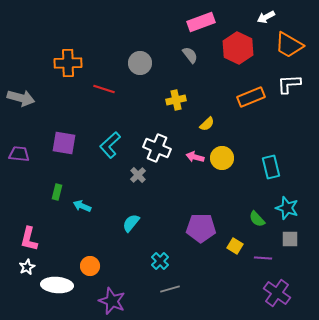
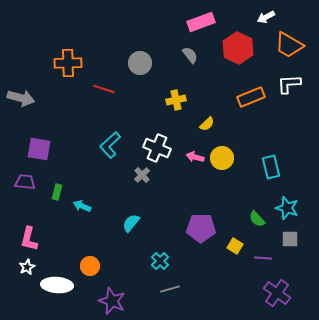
purple square: moved 25 px left, 6 px down
purple trapezoid: moved 6 px right, 28 px down
gray cross: moved 4 px right
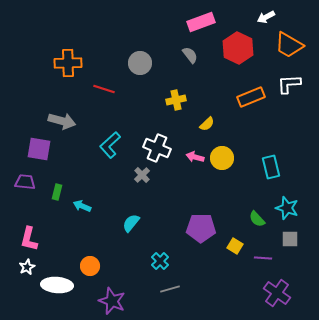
gray arrow: moved 41 px right, 23 px down
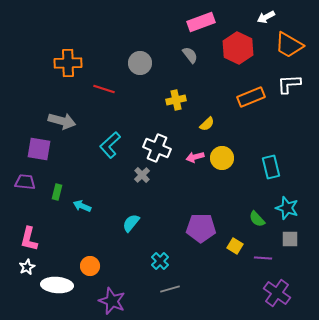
pink arrow: rotated 30 degrees counterclockwise
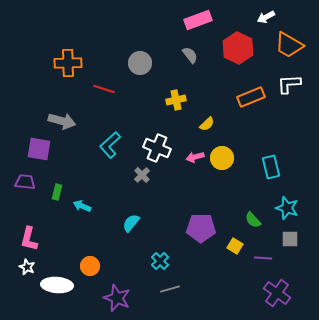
pink rectangle: moved 3 px left, 2 px up
green semicircle: moved 4 px left, 1 px down
white star: rotated 21 degrees counterclockwise
purple star: moved 5 px right, 3 px up
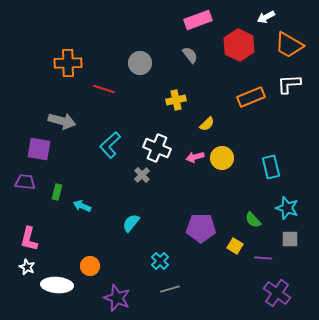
red hexagon: moved 1 px right, 3 px up
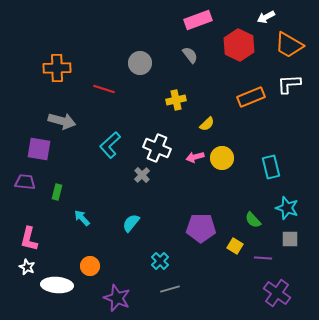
orange cross: moved 11 px left, 5 px down
cyan arrow: moved 12 px down; rotated 24 degrees clockwise
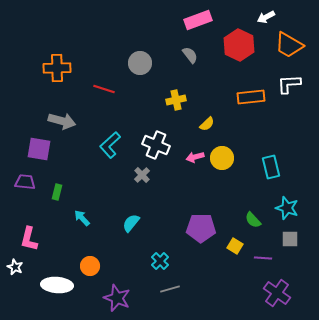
orange rectangle: rotated 16 degrees clockwise
white cross: moved 1 px left, 3 px up
white star: moved 12 px left
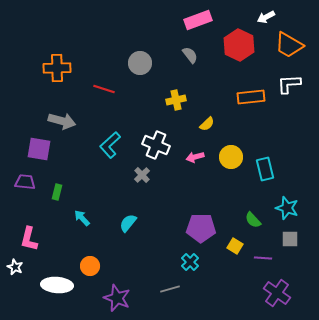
yellow circle: moved 9 px right, 1 px up
cyan rectangle: moved 6 px left, 2 px down
cyan semicircle: moved 3 px left
cyan cross: moved 30 px right, 1 px down
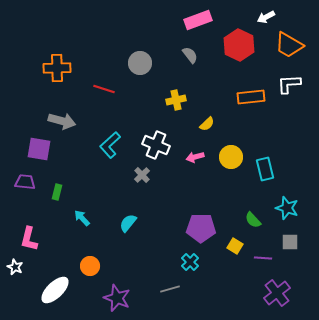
gray square: moved 3 px down
white ellipse: moved 2 px left, 5 px down; rotated 48 degrees counterclockwise
purple cross: rotated 16 degrees clockwise
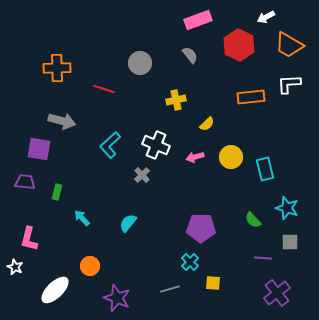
yellow square: moved 22 px left, 37 px down; rotated 28 degrees counterclockwise
